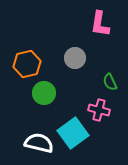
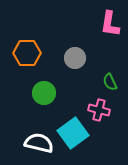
pink L-shape: moved 10 px right
orange hexagon: moved 11 px up; rotated 12 degrees clockwise
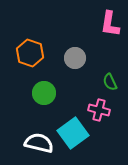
orange hexagon: moved 3 px right; rotated 20 degrees clockwise
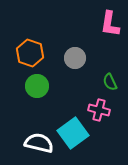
green circle: moved 7 px left, 7 px up
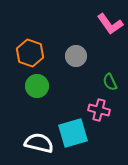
pink L-shape: rotated 44 degrees counterclockwise
gray circle: moved 1 px right, 2 px up
cyan square: rotated 20 degrees clockwise
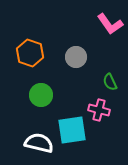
gray circle: moved 1 px down
green circle: moved 4 px right, 9 px down
cyan square: moved 1 px left, 3 px up; rotated 8 degrees clockwise
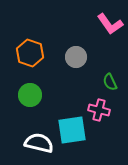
green circle: moved 11 px left
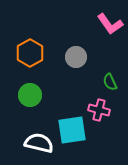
orange hexagon: rotated 12 degrees clockwise
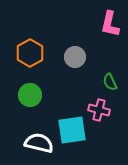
pink L-shape: rotated 48 degrees clockwise
gray circle: moved 1 px left
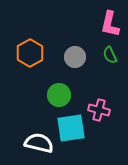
green semicircle: moved 27 px up
green circle: moved 29 px right
cyan square: moved 1 px left, 2 px up
